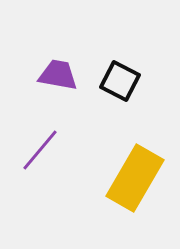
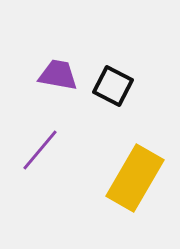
black square: moved 7 px left, 5 px down
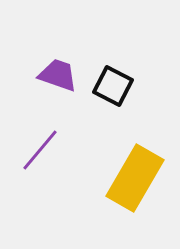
purple trapezoid: rotated 9 degrees clockwise
